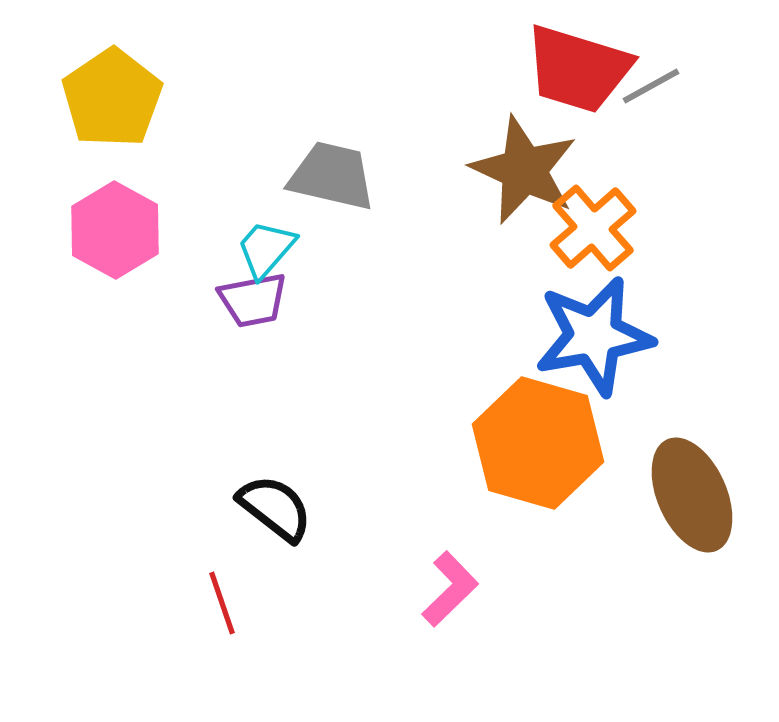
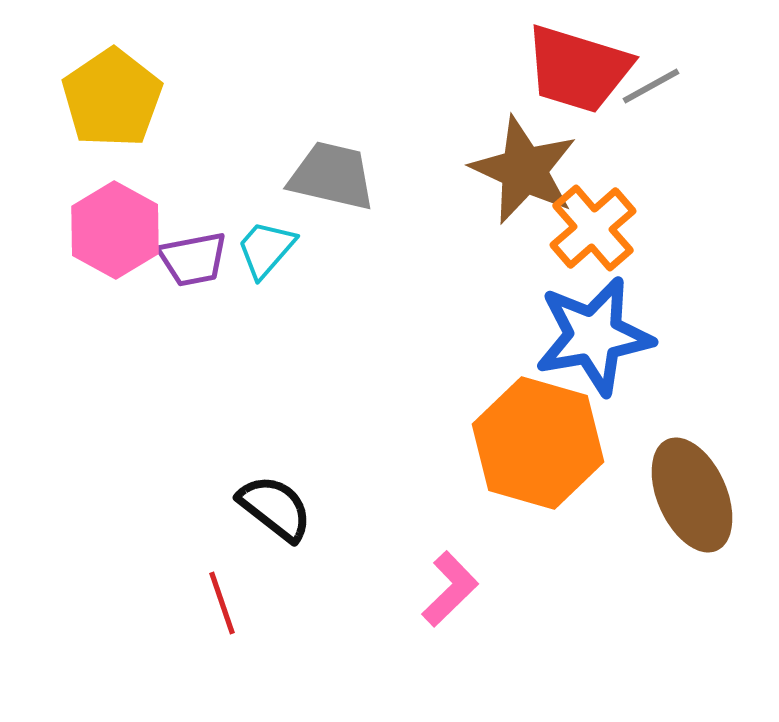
purple trapezoid: moved 60 px left, 41 px up
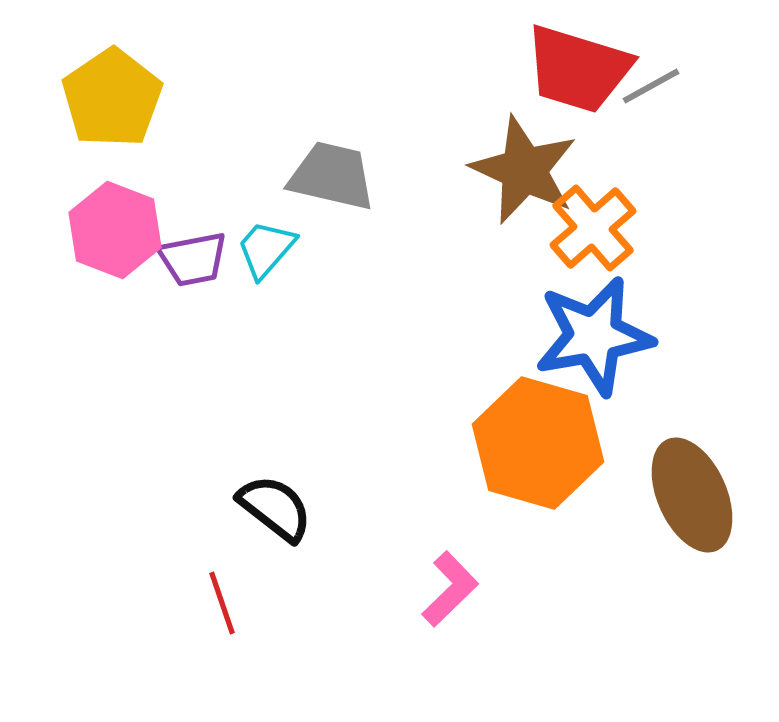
pink hexagon: rotated 8 degrees counterclockwise
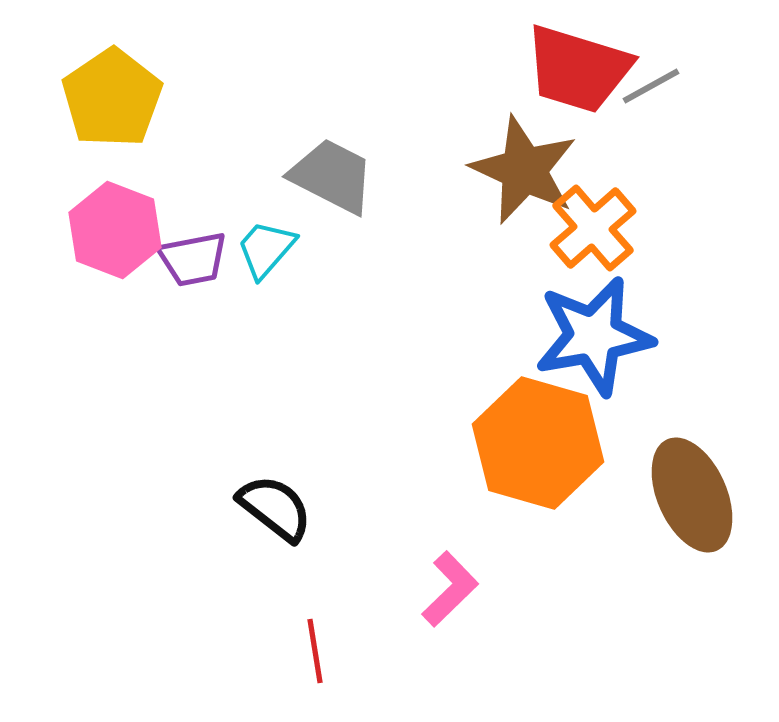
gray trapezoid: rotated 14 degrees clockwise
red line: moved 93 px right, 48 px down; rotated 10 degrees clockwise
